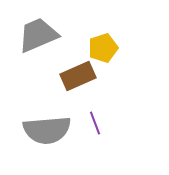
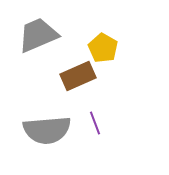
yellow pentagon: rotated 24 degrees counterclockwise
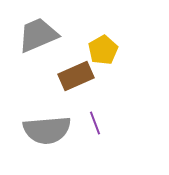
yellow pentagon: moved 2 px down; rotated 12 degrees clockwise
brown rectangle: moved 2 px left
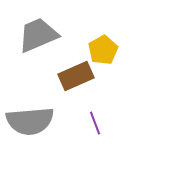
gray semicircle: moved 17 px left, 9 px up
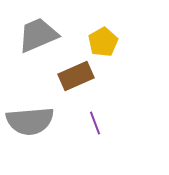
yellow pentagon: moved 8 px up
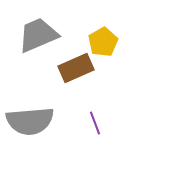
brown rectangle: moved 8 px up
